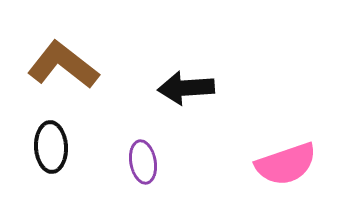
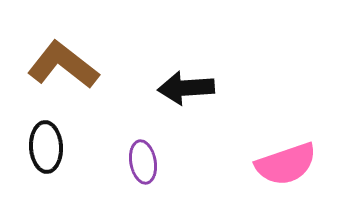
black ellipse: moved 5 px left
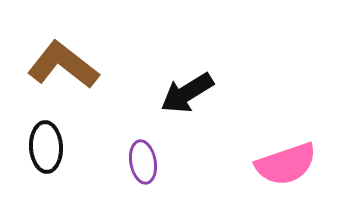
black arrow: moved 1 px right, 5 px down; rotated 28 degrees counterclockwise
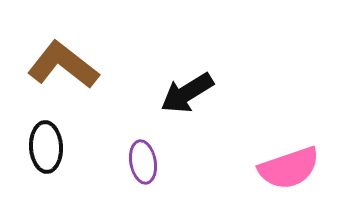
pink semicircle: moved 3 px right, 4 px down
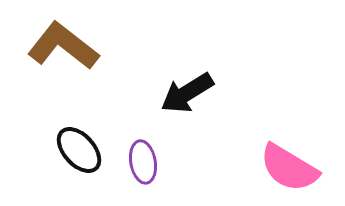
brown L-shape: moved 19 px up
black ellipse: moved 33 px right, 3 px down; rotated 39 degrees counterclockwise
pink semicircle: rotated 50 degrees clockwise
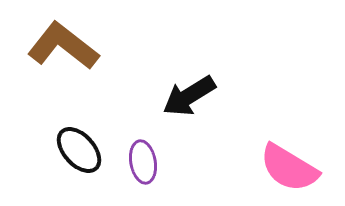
black arrow: moved 2 px right, 3 px down
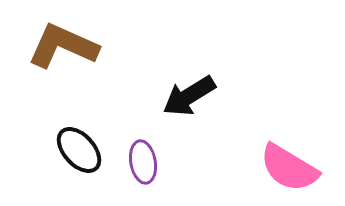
brown L-shape: rotated 14 degrees counterclockwise
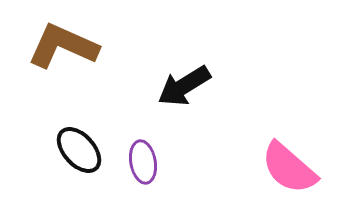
black arrow: moved 5 px left, 10 px up
pink semicircle: rotated 10 degrees clockwise
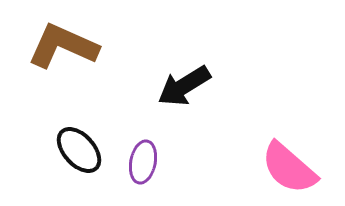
purple ellipse: rotated 21 degrees clockwise
